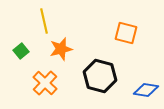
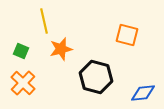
orange square: moved 1 px right, 2 px down
green square: rotated 28 degrees counterclockwise
black hexagon: moved 4 px left, 1 px down
orange cross: moved 22 px left
blue diamond: moved 3 px left, 3 px down; rotated 15 degrees counterclockwise
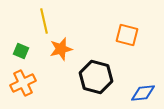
orange cross: rotated 20 degrees clockwise
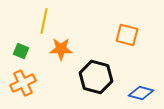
yellow line: rotated 25 degrees clockwise
orange star: rotated 15 degrees clockwise
blue diamond: moved 2 px left; rotated 20 degrees clockwise
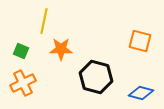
orange square: moved 13 px right, 6 px down
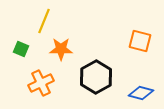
yellow line: rotated 10 degrees clockwise
green square: moved 2 px up
black hexagon: rotated 16 degrees clockwise
orange cross: moved 18 px right
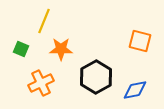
blue diamond: moved 6 px left, 3 px up; rotated 25 degrees counterclockwise
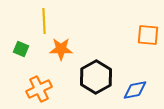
yellow line: rotated 25 degrees counterclockwise
orange square: moved 8 px right, 6 px up; rotated 10 degrees counterclockwise
orange cross: moved 2 px left, 6 px down
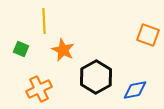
orange square: rotated 15 degrees clockwise
orange star: moved 2 px right, 1 px down; rotated 25 degrees clockwise
